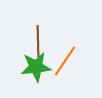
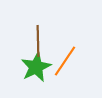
green star: rotated 20 degrees counterclockwise
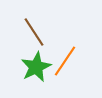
brown line: moved 4 px left, 9 px up; rotated 32 degrees counterclockwise
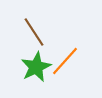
orange line: rotated 8 degrees clockwise
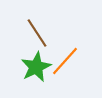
brown line: moved 3 px right, 1 px down
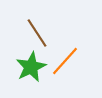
green star: moved 5 px left
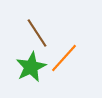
orange line: moved 1 px left, 3 px up
